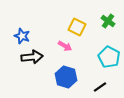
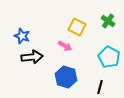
black line: rotated 40 degrees counterclockwise
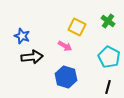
black line: moved 8 px right
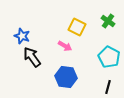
black arrow: rotated 120 degrees counterclockwise
blue hexagon: rotated 10 degrees counterclockwise
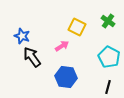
pink arrow: moved 3 px left; rotated 64 degrees counterclockwise
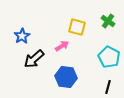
yellow square: rotated 12 degrees counterclockwise
blue star: rotated 21 degrees clockwise
black arrow: moved 2 px right, 2 px down; rotated 95 degrees counterclockwise
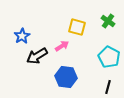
black arrow: moved 3 px right, 3 px up; rotated 10 degrees clockwise
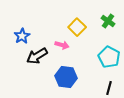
yellow square: rotated 30 degrees clockwise
pink arrow: moved 1 px up; rotated 48 degrees clockwise
black line: moved 1 px right, 1 px down
